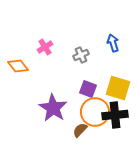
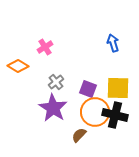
gray cross: moved 25 px left, 27 px down; rotated 14 degrees counterclockwise
orange diamond: rotated 20 degrees counterclockwise
yellow square: rotated 15 degrees counterclockwise
black cross: rotated 20 degrees clockwise
brown semicircle: moved 1 px left, 5 px down
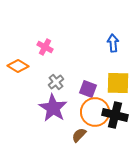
blue arrow: rotated 12 degrees clockwise
pink cross: rotated 28 degrees counterclockwise
yellow square: moved 5 px up
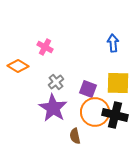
brown semicircle: moved 4 px left, 1 px down; rotated 56 degrees counterclockwise
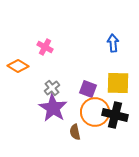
gray cross: moved 4 px left, 6 px down
brown semicircle: moved 4 px up
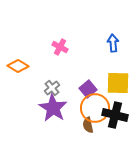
pink cross: moved 15 px right
purple square: rotated 30 degrees clockwise
orange circle: moved 4 px up
brown semicircle: moved 13 px right, 7 px up
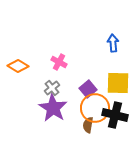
pink cross: moved 1 px left, 15 px down
brown semicircle: rotated 21 degrees clockwise
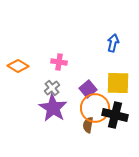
blue arrow: rotated 18 degrees clockwise
pink cross: rotated 21 degrees counterclockwise
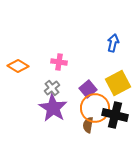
yellow square: rotated 30 degrees counterclockwise
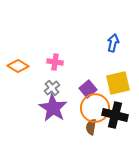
pink cross: moved 4 px left
yellow square: rotated 15 degrees clockwise
brown semicircle: moved 3 px right, 2 px down
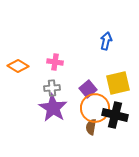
blue arrow: moved 7 px left, 2 px up
gray cross: rotated 35 degrees clockwise
